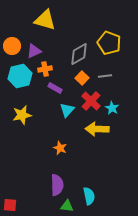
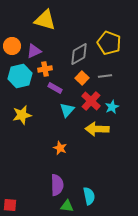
cyan star: moved 1 px up; rotated 16 degrees clockwise
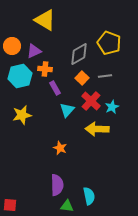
yellow triangle: rotated 15 degrees clockwise
orange cross: rotated 16 degrees clockwise
purple rectangle: rotated 32 degrees clockwise
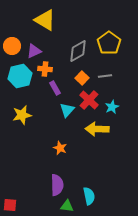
yellow pentagon: rotated 15 degrees clockwise
gray diamond: moved 1 px left, 3 px up
red cross: moved 2 px left, 1 px up
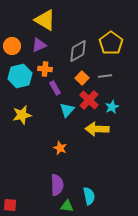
yellow pentagon: moved 2 px right
purple triangle: moved 5 px right, 6 px up
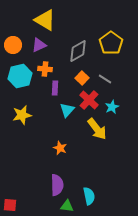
orange circle: moved 1 px right, 1 px up
gray line: moved 3 px down; rotated 40 degrees clockwise
purple rectangle: rotated 32 degrees clockwise
yellow arrow: rotated 130 degrees counterclockwise
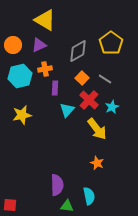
orange cross: rotated 16 degrees counterclockwise
orange star: moved 37 px right, 15 px down
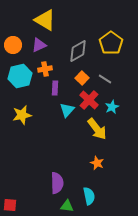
purple semicircle: moved 2 px up
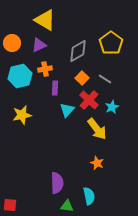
orange circle: moved 1 px left, 2 px up
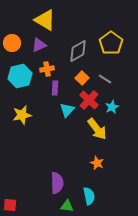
orange cross: moved 2 px right
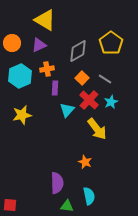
cyan hexagon: rotated 10 degrees counterclockwise
cyan star: moved 1 px left, 5 px up
orange star: moved 12 px left, 1 px up
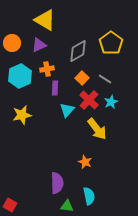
red square: rotated 24 degrees clockwise
